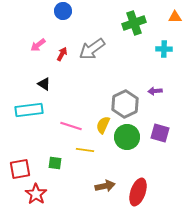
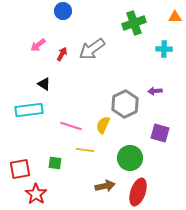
green circle: moved 3 px right, 21 px down
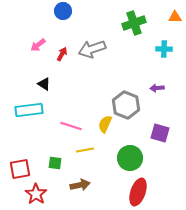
gray arrow: rotated 16 degrees clockwise
purple arrow: moved 2 px right, 3 px up
gray hexagon: moved 1 px right, 1 px down; rotated 12 degrees counterclockwise
yellow semicircle: moved 2 px right, 1 px up
yellow line: rotated 18 degrees counterclockwise
brown arrow: moved 25 px left, 1 px up
